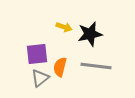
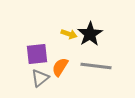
yellow arrow: moved 5 px right, 7 px down
black star: rotated 20 degrees counterclockwise
orange semicircle: rotated 18 degrees clockwise
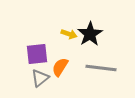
gray line: moved 5 px right, 2 px down
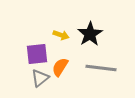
yellow arrow: moved 8 px left, 1 px down
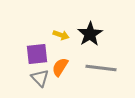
gray triangle: rotated 36 degrees counterclockwise
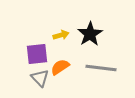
yellow arrow: rotated 35 degrees counterclockwise
orange semicircle: rotated 24 degrees clockwise
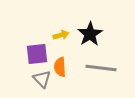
orange semicircle: rotated 60 degrees counterclockwise
gray triangle: moved 2 px right, 1 px down
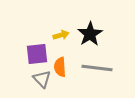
gray line: moved 4 px left
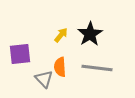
yellow arrow: rotated 35 degrees counterclockwise
purple square: moved 17 px left
gray triangle: moved 2 px right
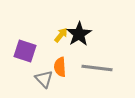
black star: moved 11 px left
purple square: moved 5 px right, 3 px up; rotated 25 degrees clockwise
